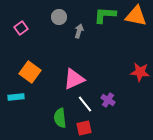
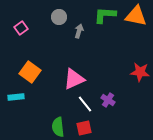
green semicircle: moved 2 px left, 9 px down
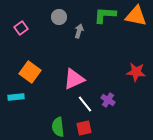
red star: moved 4 px left
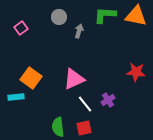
orange square: moved 1 px right, 6 px down
purple cross: rotated 24 degrees clockwise
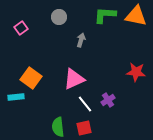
gray arrow: moved 2 px right, 9 px down
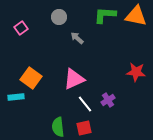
gray arrow: moved 4 px left, 2 px up; rotated 64 degrees counterclockwise
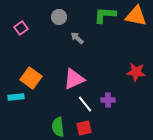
purple cross: rotated 32 degrees clockwise
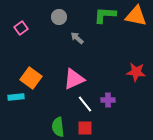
red square: moved 1 px right; rotated 14 degrees clockwise
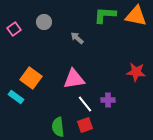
gray circle: moved 15 px left, 5 px down
pink square: moved 7 px left, 1 px down
pink triangle: rotated 15 degrees clockwise
cyan rectangle: rotated 42 degrees clockwise
red square: moved 3 px up; rotated 21 degrees counterclockwise
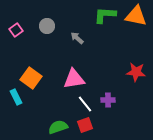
gray circle: moved 3 px right, 4 px down
pink square: moved 2 px right, 1 px down
cyan rectangle: rotated 28 degrees clockwise
green semicircle: rotated 78 degrees clockwise
